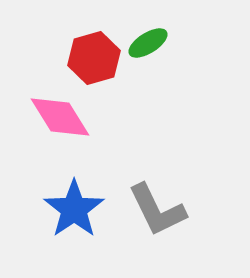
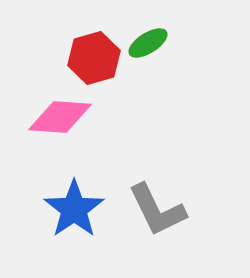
pink diamond: rotated 54 degrees counterclockwise
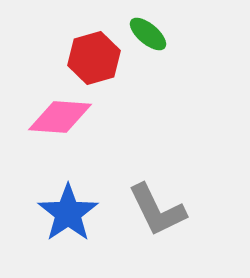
green ellipse: moved 9 px up; rotated 72 degrees clockwise
blue star: moved 6 px left, 4 px down
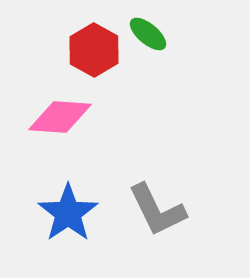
red hexagon: moved 8 px up; rotated 15 degrees counterclockwise
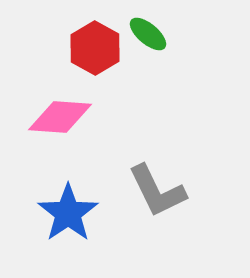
red hexagon: moved 1 px right, 2 px up
gray L-shape: moved 19 px up
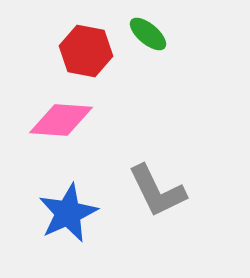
red hexagon: moved 9 px left, 3 px down; rotated 18 degrees counterclockwise
pink diamond: moved 1 px right, 3 px down
blue star: rotated 10 degrees clockwise
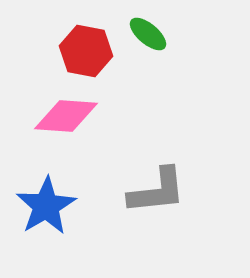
pink diamond: moved 5 px right, 4 px up
gray L-shape: rotated 70 degrees counterclockwise
blue star: moved 22 px left, 7 px up; rotated 6 degrees counterclockwise
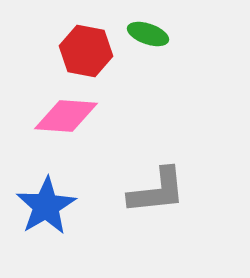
green ellipse: rotated 21 degrees counterclockwise
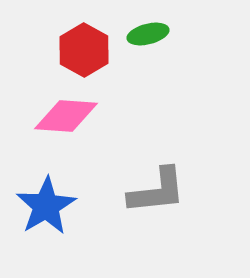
green ellipse: rotated 33 degrees counterclockwise
red hexagon: moved 2 px left, 1 px up; rotated 18 degrees clockwise
